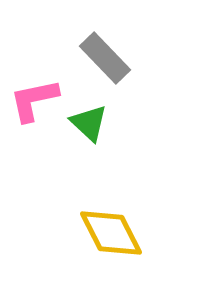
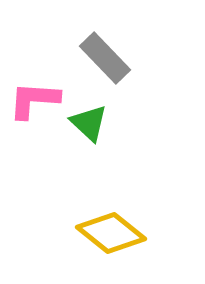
pink L-shape: rotated 16 degrees clockwise
yellow diamond: rotated 24 degrees counterclockwise
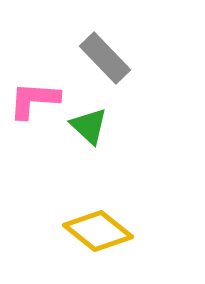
green triangle: moved 3 px down
yellow diamond: moved 13 px left, 2 px up
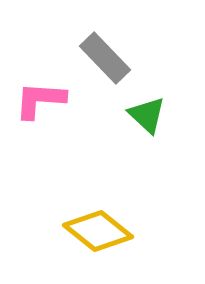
pink L-shape: moved 6 px right
green triangle: moved 58 px right, 11 px up
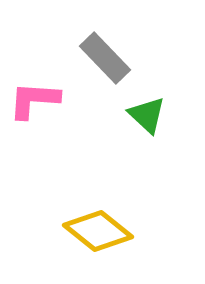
pink L-shape: moved 6 px left
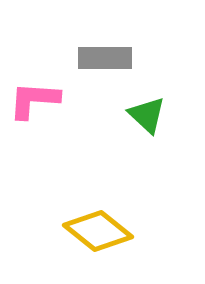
gray rectangle: rotated 46 degrees counterclockwise
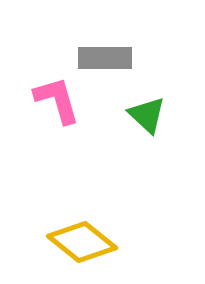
pink L-shape: moved 23 px right; rotated 70 degrees clockwise
yellow diamond: moved 16 px left, 11 px down
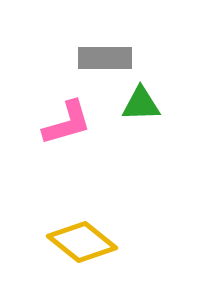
pink L-shape: moved 10 px right, 23 px down; rotated 90 degrees clockwise
green triangle: moved 6 px left, 11 px up; rotated 45 degrees counterclockwise
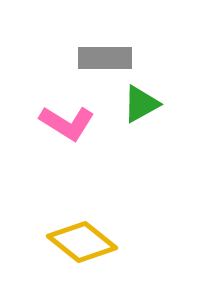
green triangle: rotated 27 degrees counterclockwise
pink L-shape: rotated 48 degrees clockwise
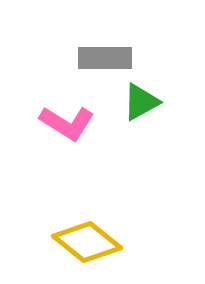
green triangle: moved 2 px up
yellow diamond: moved 5 px right
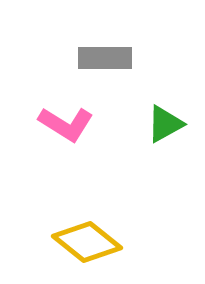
green triangle: moved 24 px right, 22 px down
pink L-shape: moved 1 px left, 1 px down
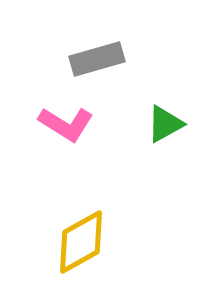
gray rectangle: moved 8 px left, 1 px down; rotated 16 degrees counterclockwise
yellow diamond: moved 6 px left; rotated 68 degrees counterclockwise
